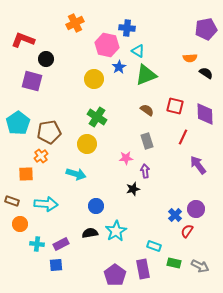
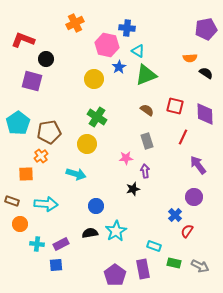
purple circle at (196, 209): moved 2 px left, 12 px up
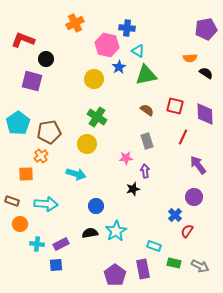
green triangle at (146, 75): rotated 10 degrees clockwise
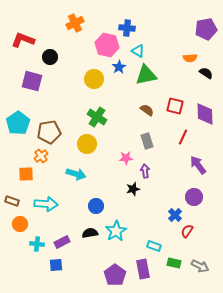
black circle at (46, 59): moved 4 px right, 2 px up
purple rectangle at (61, 244): moved 1 px right, 2 px up
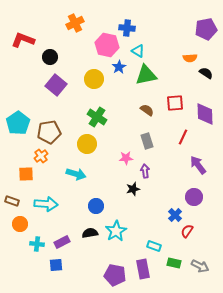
purple square at (32, 81): moved 24 px right, 4 px down; rotated 25 degrees clockwise
red square at (175, 106): moved 3 px up; rotated 18 degrees counterclockwise
purple pentagon at (115, 275): rotated 25 degrees counterclockwise
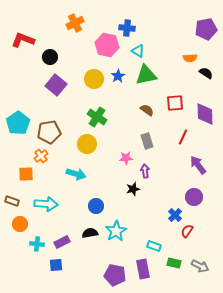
blue star at (119, 67): moved 1 px left, 9 px down
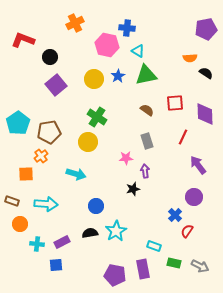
purple square at (56, 85): rotated 10 degrees clockwise
yellow circle at (87, 144): moved 1 px right, 2 px up
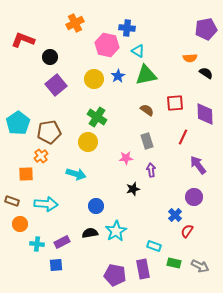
purple arrow at (145, 171): moved 6 px right, 1 px up
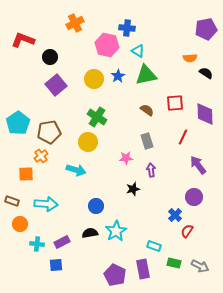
cyan arrow at (76, 174): moved 4 px up
purple pentagon at (115, 275): rotated 15 degrees clockwise
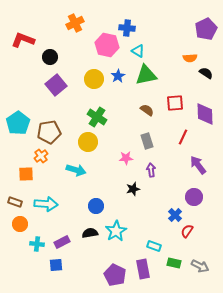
purple pentagon at (206, 29): rotated 15 degrees counterclockwise
brown rectangle at (12, 201): moved 3 px right, 1 px down
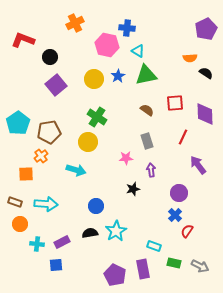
purple circle at (194, 197): moved 15 px left, 4 px up
